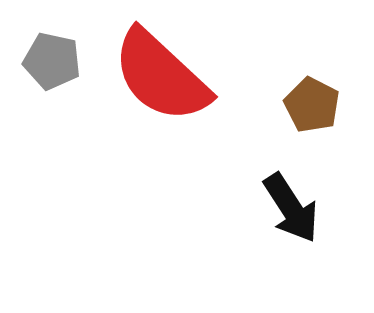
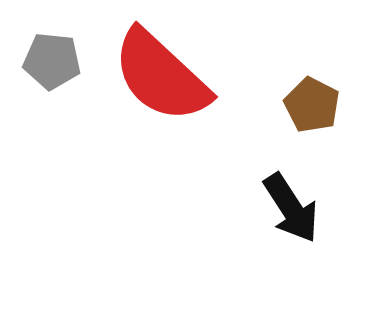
gray pentagon: rotated 6 degrees counterclockwise
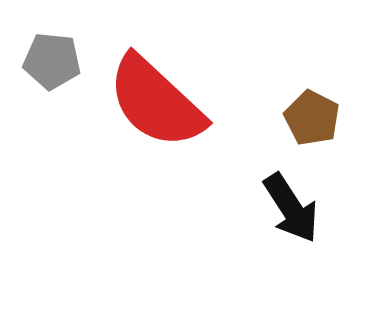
red semicircle: moved 5 px left, 26 px down
brown pentagon: moved 13 px down
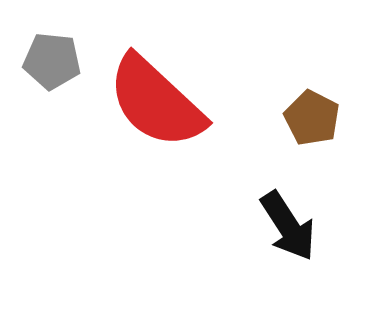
black arrow: moved 3 px left, 18 px down
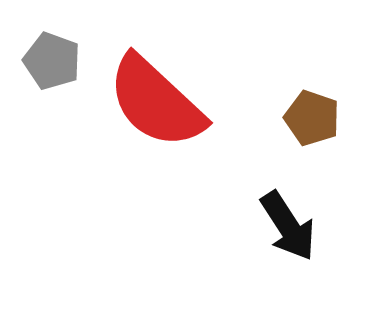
gray pentagon: rotated 14 degrees clockwise
brown pentagon: rotated 8 degrees counterclockwise
